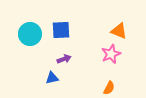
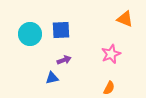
orange triangle: moved 6 px right, 12 px up
purple arrow: moved 1 px down
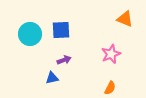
orange semicircle: moved 1 px right
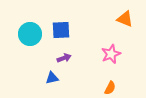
purple arrow: moved 2 px up
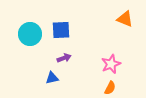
pink star: moved 10 px down
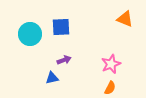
blue square: moved 3 px up
purple arrow: moved 2 px down
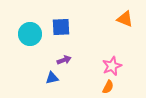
pink star: moved 1 px right, 2 px down
orange semicircle: moved 2 px left, 1 px up
